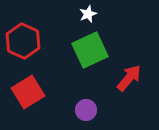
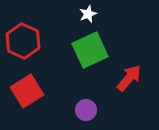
red square: moved 1 px left, 1 px up
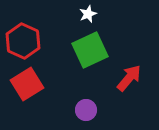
red square: moved 7 px up
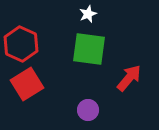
red hexagon: moved 2 px left, 3 px down
green square: moved 1 px left, 1 px up; rotated 33 degrees clockwise
purple circle: moved 2 px right
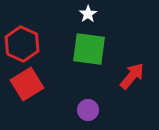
white star: rotated 12 degrees counterclockwise
red hexagon: moved 1 px right
red arrow: moved 3 px right, 2 px up
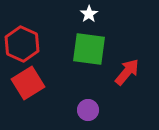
white star: moved 1 px right
red arrow: moved 5 px left, 4 px up
red square: moved 1 px right, 1 px up
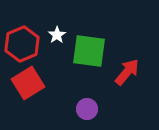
white star: moved 32 px left, 21 px down
red hexagon: rotated 12 degrees clockwise
green square: moved 2 px down
purple circle: moved 1 px left, 1 px up
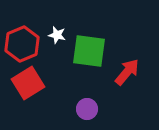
white star: rotated 24 degrees counterclockwise
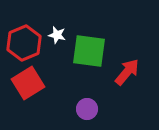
red hexagon: moved 2 px right, 1 px up
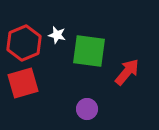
red square: moved 5 px left; rotated 16 degrees clockwise
